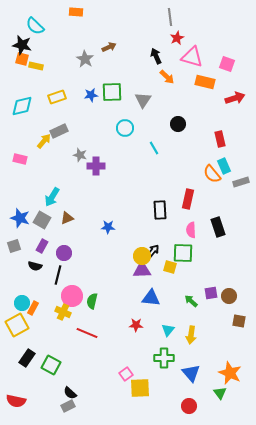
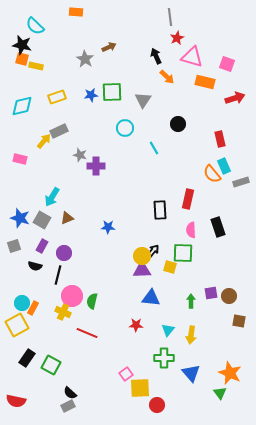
green arrow at (191, 301): rotated 48 degrees clockwise
red circle at (189, 406): moved 32 px left, 1 px up
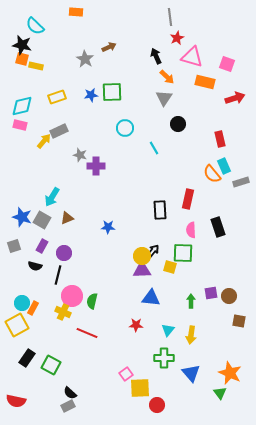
gray triangle at (143, 100): moved 21 px right, 2 px up
pink rectangle at (20, 159): moved 34 px up
blue star at (20, 218): moved 2 px right, 1 px up
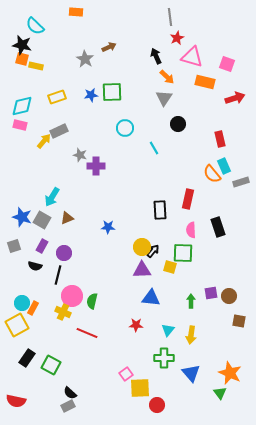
yellow circle at (142, 256): moved 9 px up
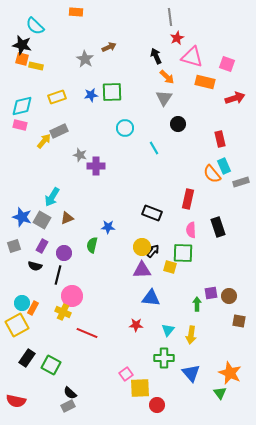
black rectangle at (160, 210): moved 8 px left, 3 px down; rotated 66 degrees counterclockwise
green semicircle at (92, 301): moved 56 px up
green arrow at (191, 301): moved 6 px right, 3 px down
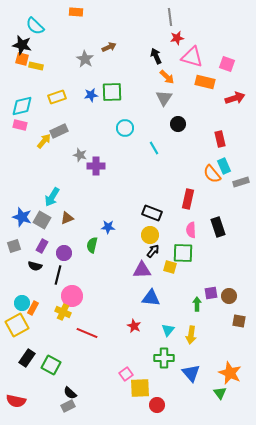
red star at (177, 38): rotated 16 degrees clockwise
yellow circle at (142, 247): moved 8 px right, 12 px up
red star at (136, 325): moved 2 px left, 1 px down; rotated 24 degrees clockwise
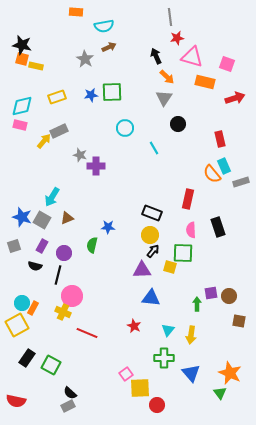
cyan semicircle at (35, 26): moved 69 px right; rotated 54 degrees counterclockwise
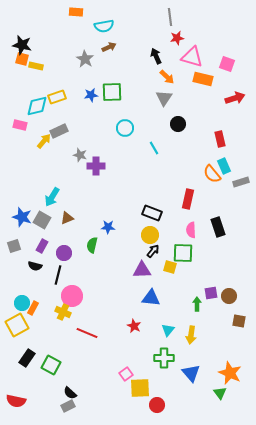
orange rectangle at (205, 82): moved 2 px left, 3 px up
cyan diamond at (22, 106): moved 15 px right
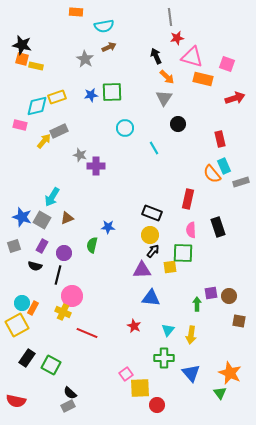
yellow square at (170, 267): rotated 24 degrees counterclockwise
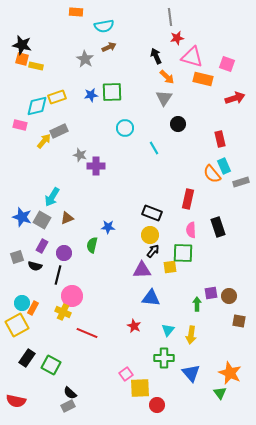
gray square at (14, 246): moved 3 px right, 11 px down
